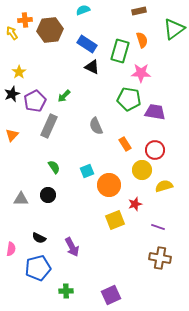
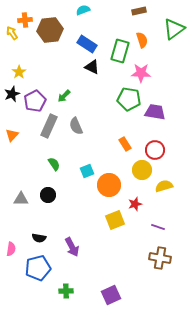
gray semicircle: moved 20 px left
green semicircle: moved 3 px up
black semicircle: rotated 16 degrees counterclockwise
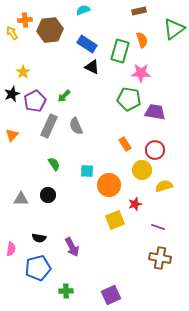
yellow star: moved 4 px right
cyan square: rotated 24 degrees clockwise
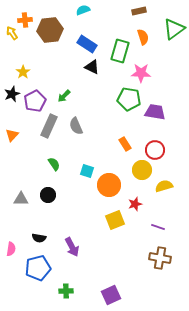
orange semicircle: moved 1 px right, 3 px up
cyan square: rotated 16 degrees clockwise
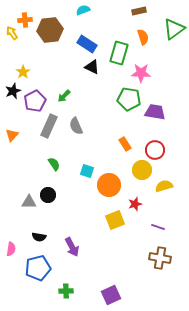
green rectangle: moved 1 px left, 2 px down
black star: moved 1 px right, 3 px up
gray triangle: moved 8 px right, 3 px down
black semicircle: moved 1 px up
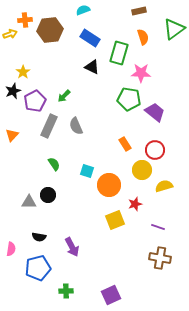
yellow arrow: moved 2 px left, 1 px down; rotated 104 degrees clockwise
blue rectangle: moved 3 px right, 6 px up
purple trapezoid: rotated 30 degrees clockwise
